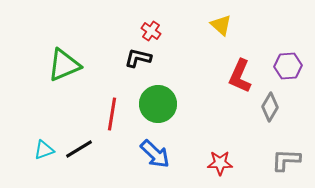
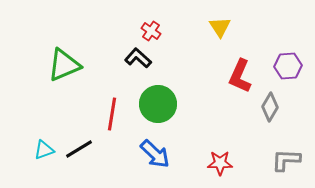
yellow triangle: moved 1 px left, 2 px down; rotated 15 degrees clockwise
black L-shape: rotated 28 degrees clockwise
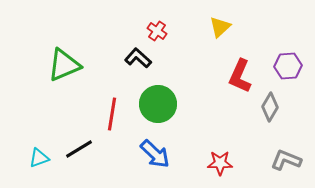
yellow triangle: rotated 20 degrees clockwise
red cross: moved 6 px right
cyan triangle: moved 5 px left, 8 px down
gray L-shape: rotated 20 degrees clockwise
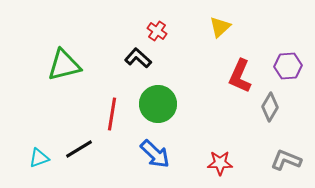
green triangle: rotated 9 degrees clockwise
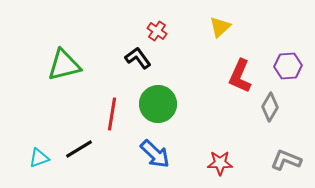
black L-shape: rotated 12 degrees clockwise
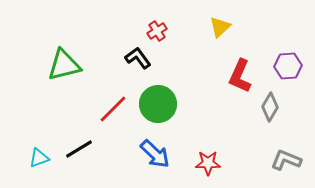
red cross: rotated 24 degrees clockwise
red line: moved 1 px right, 5 px up; rotated 36 degrees clockwise
red star: moved 12 px left
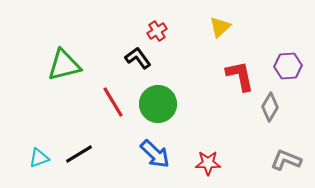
red L-shape: rotated 144 degrees clockwise
red line: moved 7 px up; rotated 76 degrees counterclockwise
black line: moved 5 px down
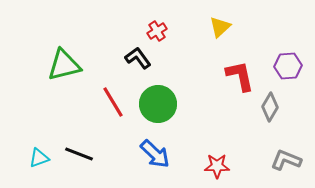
black line: rotated 52 degrees clockwise
red star: moved 9 px right, 3 px down
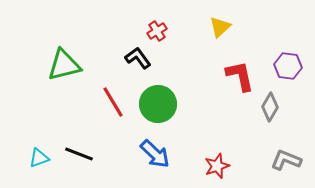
purple hexagon: rotated 12 degrees clockwise
red star: rotated 20 degrees counterclockwise
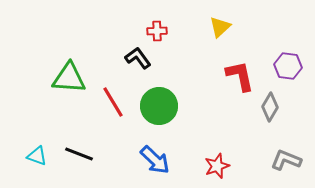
red cross: rotated 30 degrees clockwise
green triangle: moved 5 px right, 13 px down; rotated 18 degrees clockwise
green circle: moved 1 px right, 2 px down
blue arrow: moved 6 px down
cyan triangle: moved 2 px left, 2 px up; rotated 40 degrees clockwise
